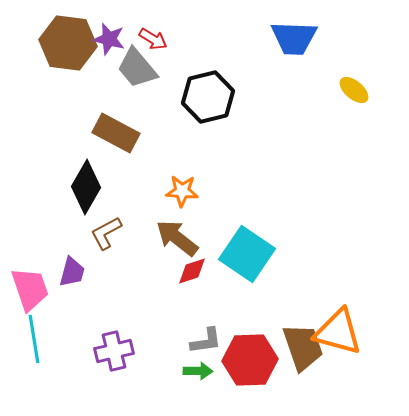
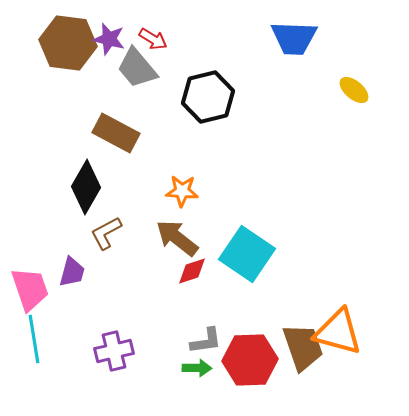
green arrow: moved 1 px left, 3 px up
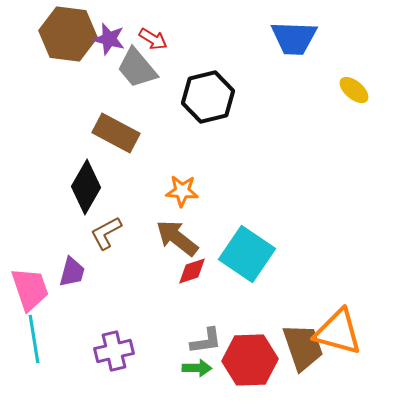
brown hexagon: moved 9 px up
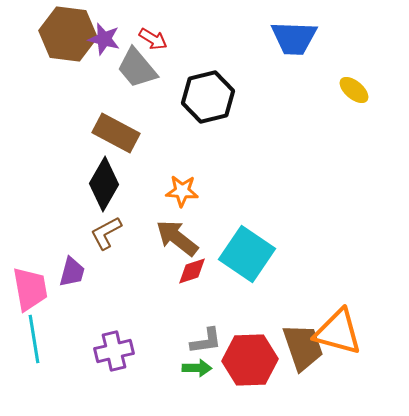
purple star: moved 5 px left
black diamond: moved 18 px right, 3 px up
pink trapezoid: rotated 9 degrees clockwise
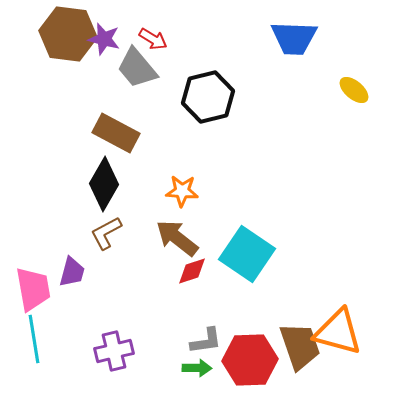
pink trapezoid: moved 3 px right
brown trapezoid: moved 3 px left, 1 px up
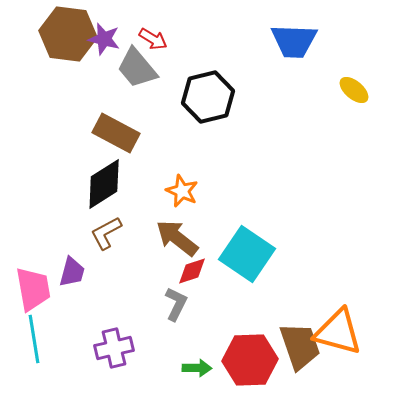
blue trapezoid: moved 3 px down
black diamond: rotated 28 degrees clockwise
orange star: rotated 20 degrees clockwise
gray L-shape: moved 30 px left, 37 px up; rotated 56 degrees counterclockwise
purple cross: moved 3 px up
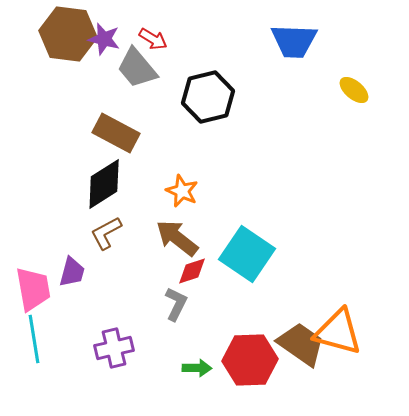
brown trapezoid: moved 1 px right, 2 px up; rotated 36 degrees counterclockwise
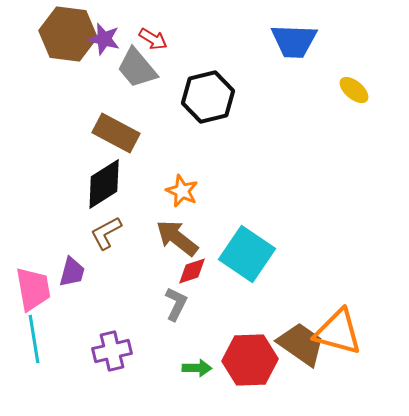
purple cross: moved 2 px left, 3 px down
